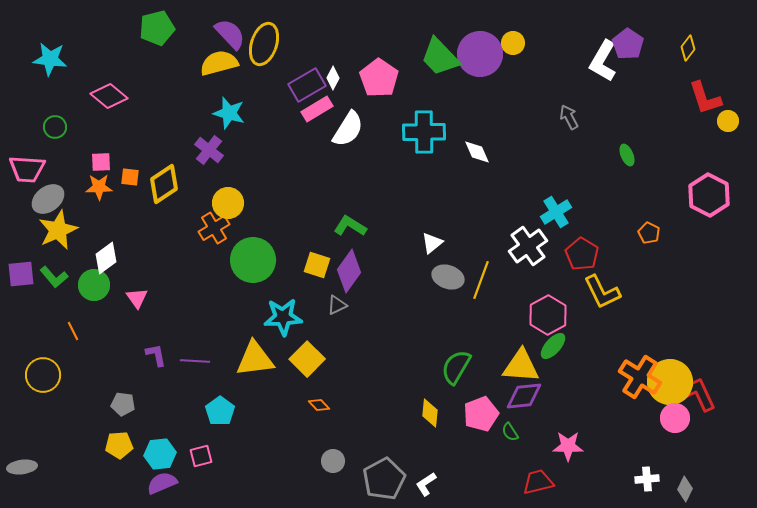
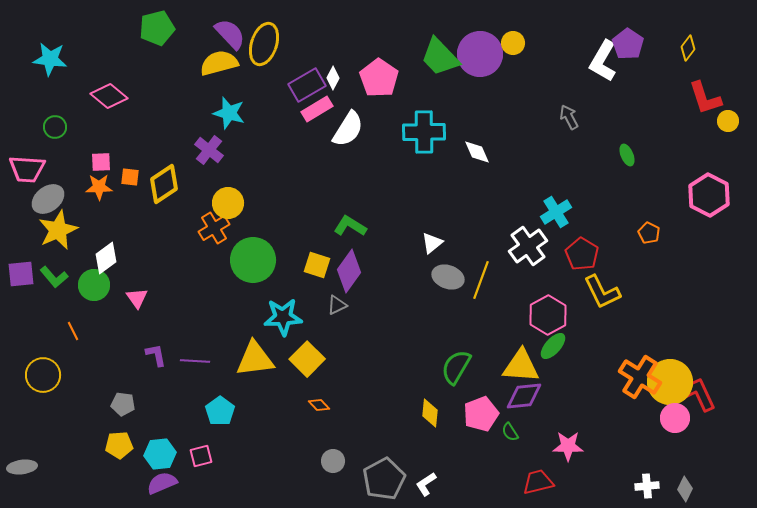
white cross at (647, 479): moved 7 px down
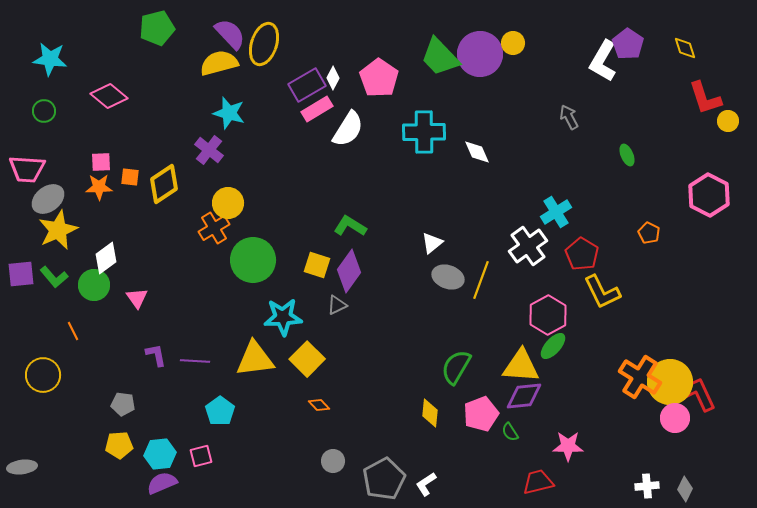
yellow diamond at (688, 48): moved 3 px left; rotated 55 degrees counterclockwise
green circle at (55, 127): moved 11 px left, 16 px up
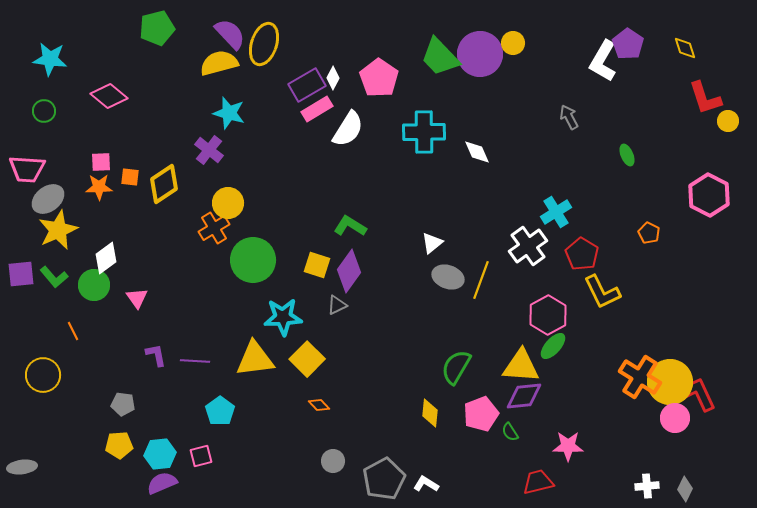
white L-shape at (426, 484): rotated 65 degrees clockwise
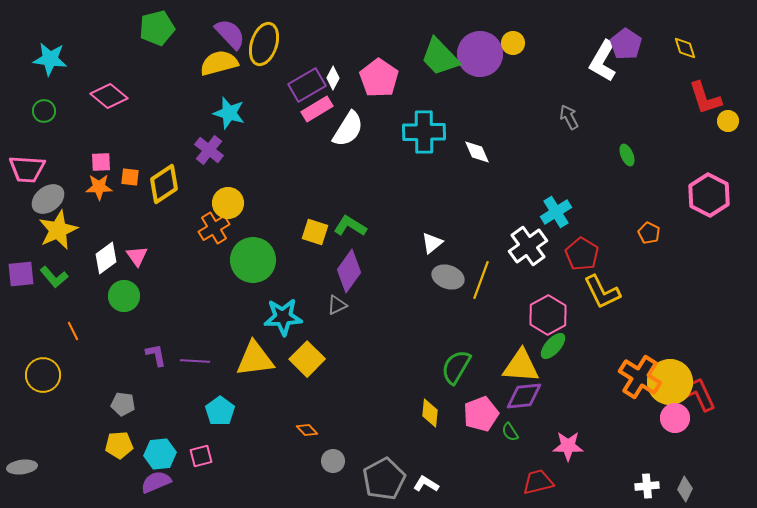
purple pentagon at (628, 44): moved 2 px left
yellow square at (317, 265): moved 2 px left, 33 px up
green circle at (94, 285): moved 30 px right, 11 px down
pink triangle at (137, 298): moved 42 px up
orange diamond at (319, 405): moved 12 px left, 25 px down
purple semicircle at (162, 483): moved 6 px left, 1 px up
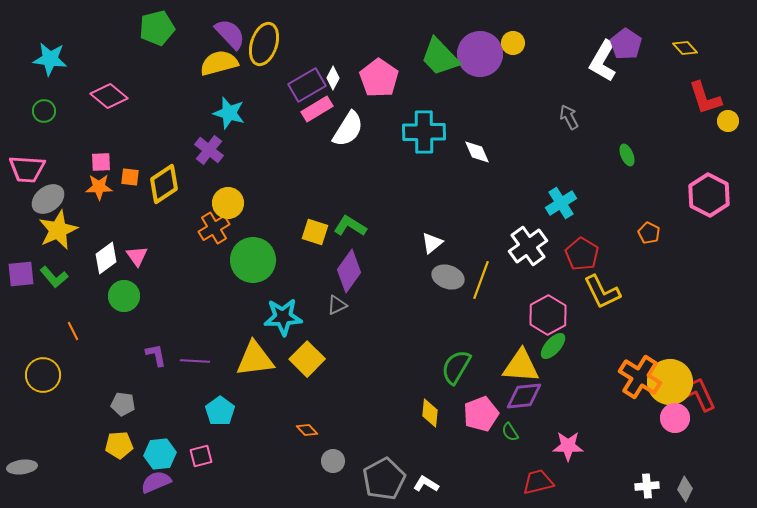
yellow diamond at (685, 48): rotated 25 degrees counterclockwise
cyan cross at (556, 212): moved 5 px right, 9 px up
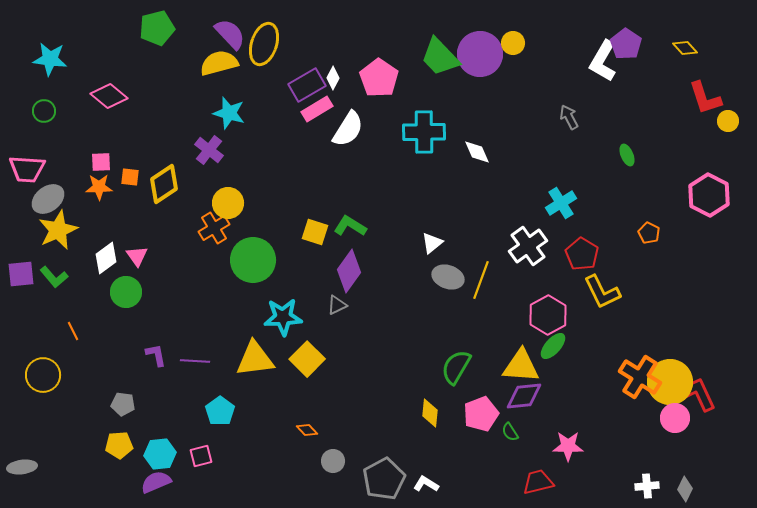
green circle at (124, 296): moved 2 px right, 4 px up
